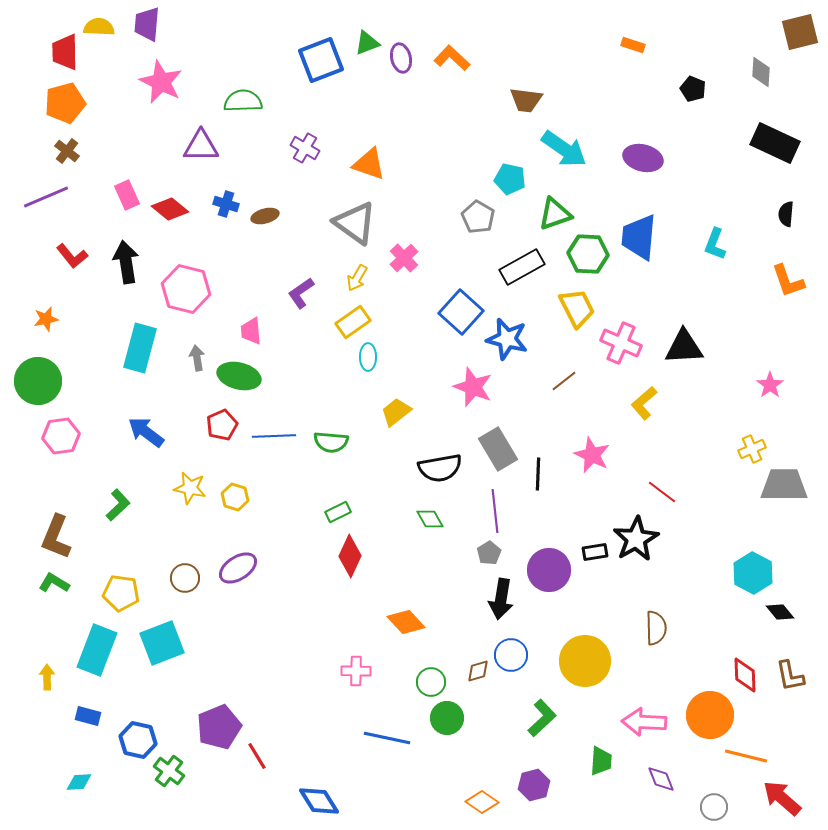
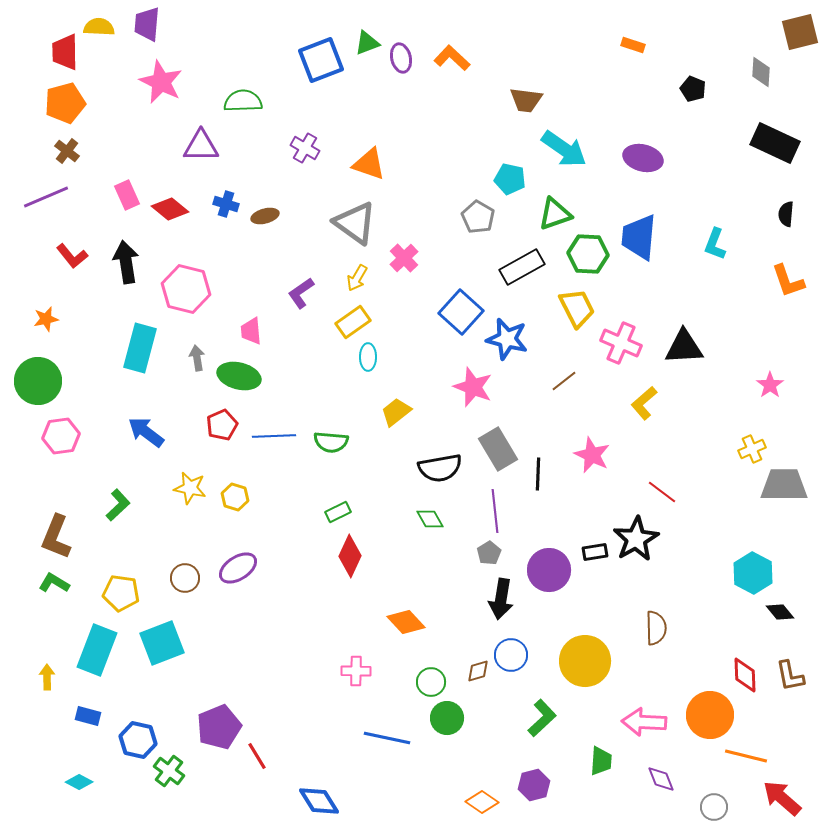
cyan diamond at (79, 782): rotated 32 degrees clockwise
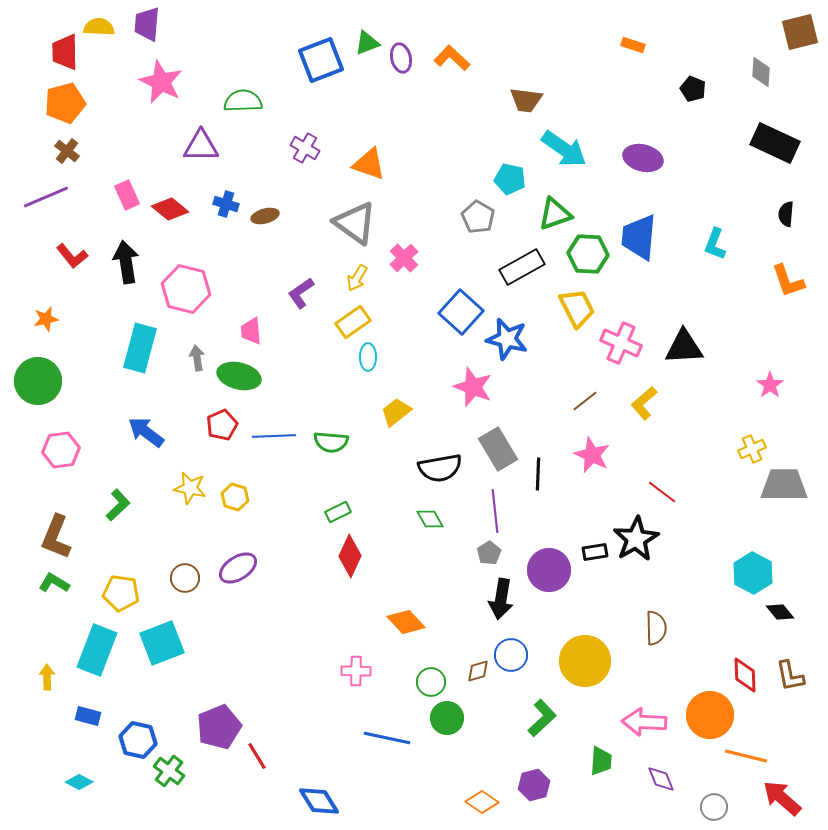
brown line at (564, 381): moved 21 px right, 20 px down
pink hexagon at (61, 436): moved 14 px down
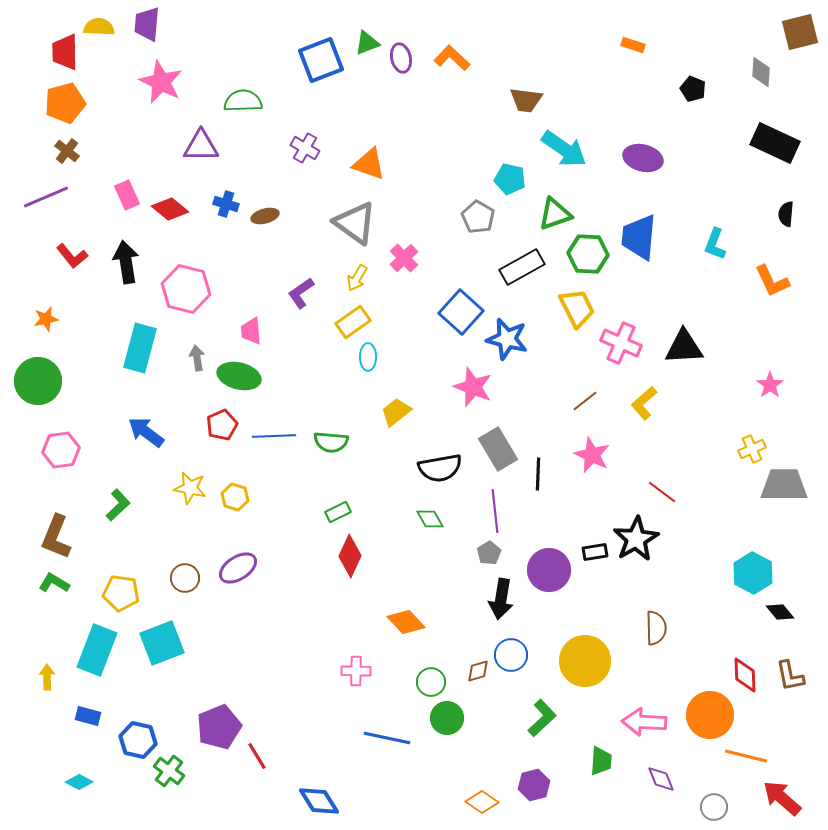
orange L-shape at (788, 281): moved 16 px left; rotated 6 degrees counterclockwise
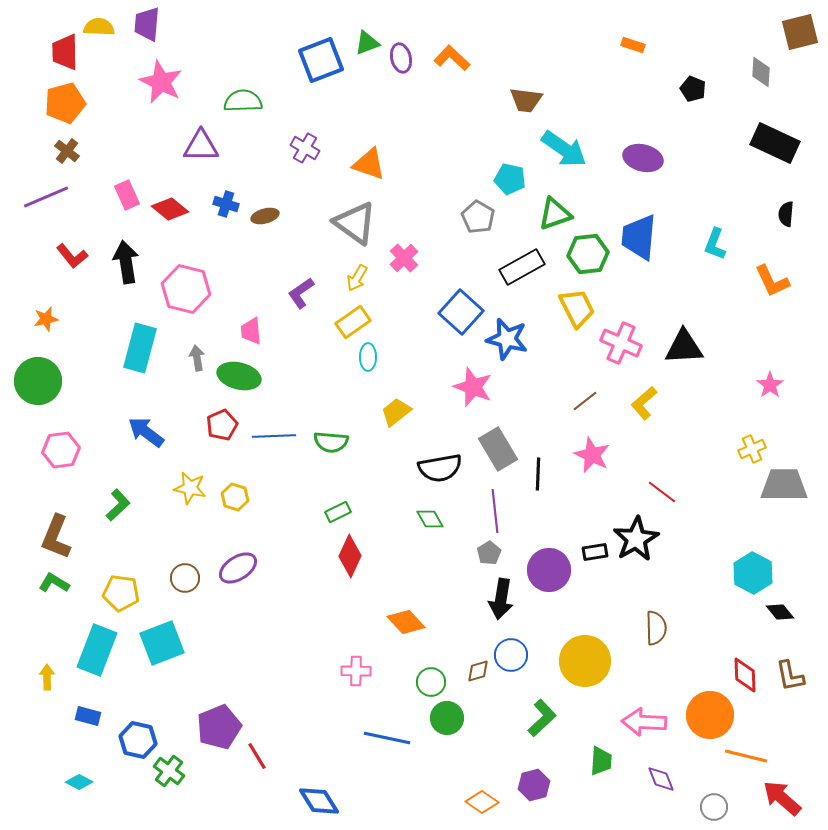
green hexagon at (588, 254): rotated 9 degrees counterclockwise
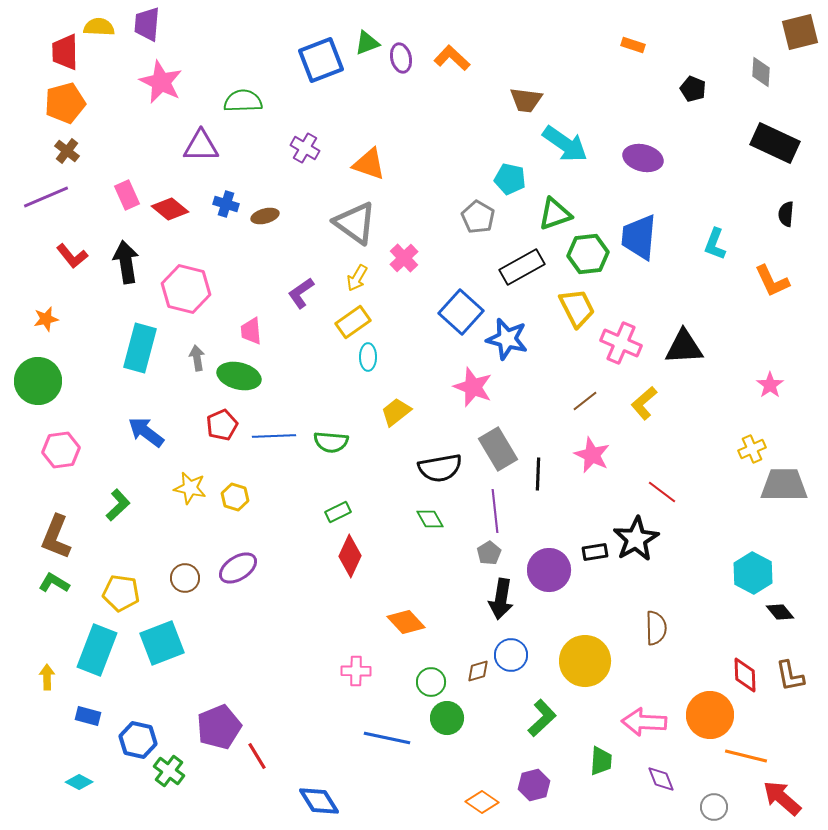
cyan arrow at (564, 149): moved 1 px right, 5 px up
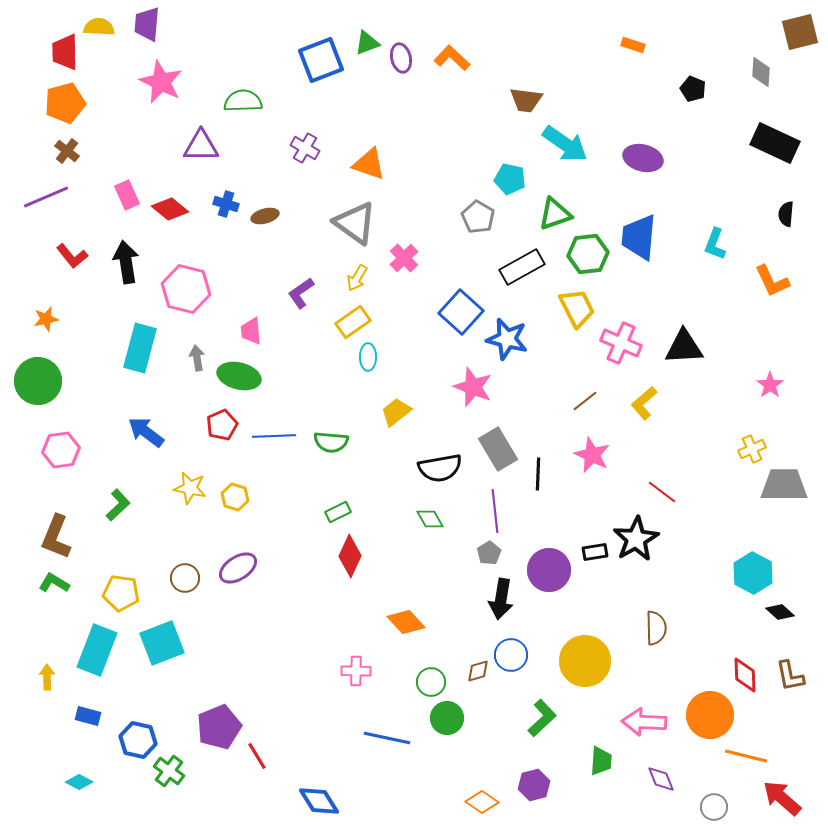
black diamond at (780, 612): rotated 8 degrees counterclockwise
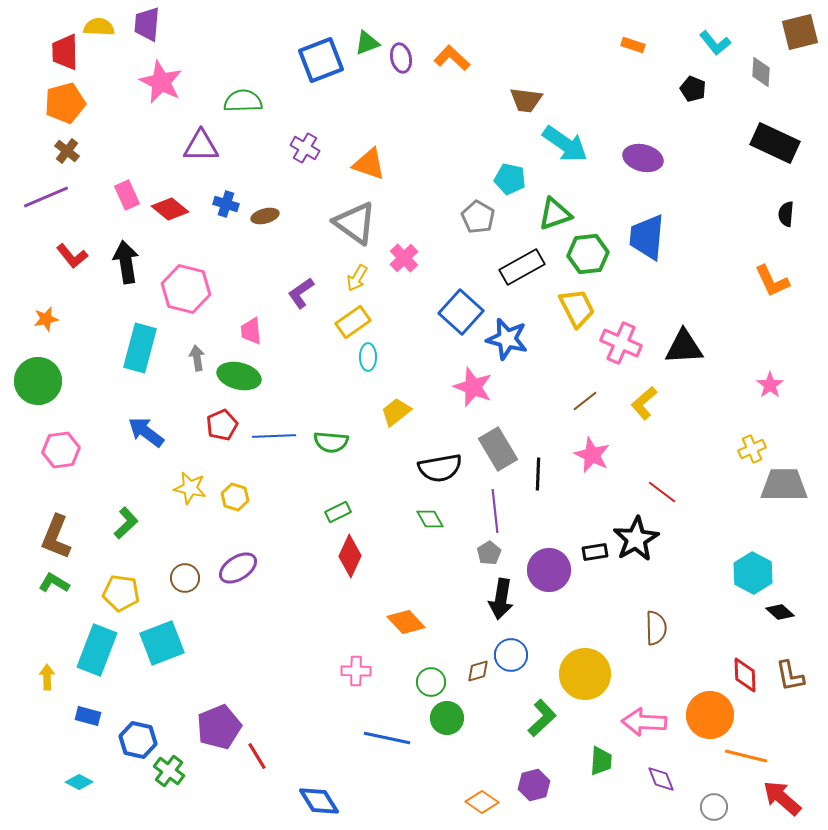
blue trapezoid at (639, 237): moved 8 px right
cyan L-shape at (715, 244): moved 201 px up; rotated 60 degrees counterclockwise
green L-shape at (118, 505): moved 8 px right, 18 px down
yellow circle at (585, 661): moved 13 px down
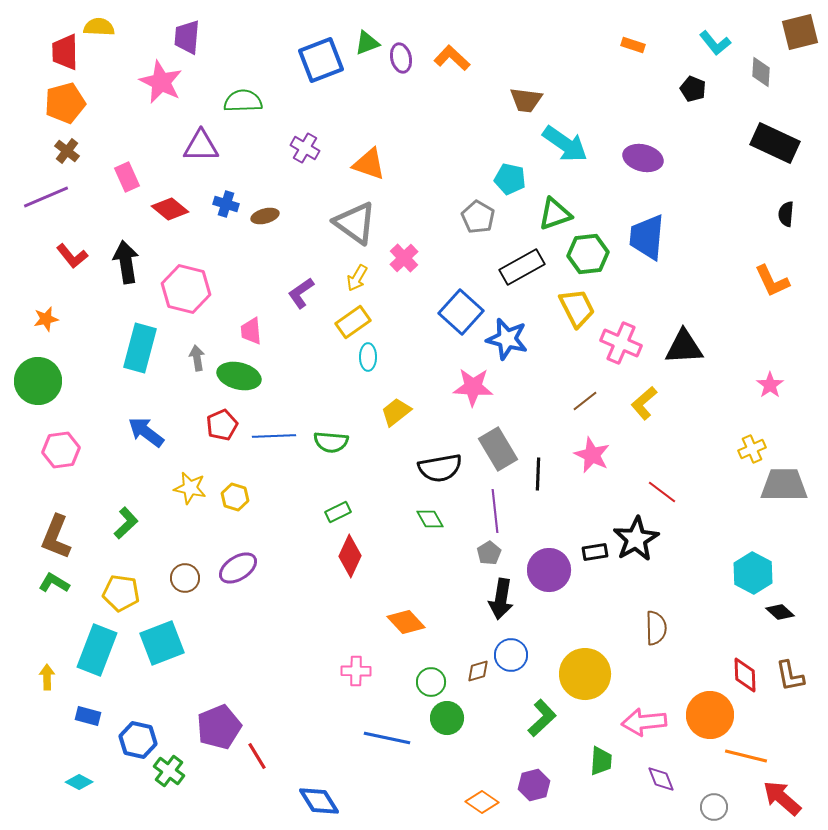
purple trapezoid at (147, 24): moved 40 px right, 13 px down
pink rectangle at (127, 195): moved 18 px up
pink star at (473, 387): rotated 18 degrees counterclockwise
pink arrow at (644, 722): rotated 9 degrees counterclockwise
